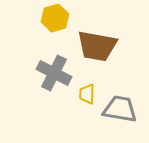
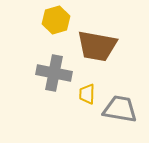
yellow hexagon: moved 1 px right, 2 px down
gray cross: rotated 16 degrees counterclockwise
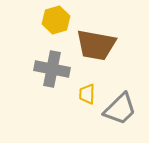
brown trapezoid: moved 1 px left, 1 px up
gray cross: moved 2 px left, 4 px up
gray trapezoid: rotated 126 degrees clockwise
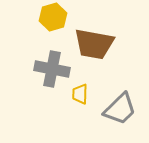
yellow hexagon: moved 3 px left, 3 px up
brown trapezoid: moved 2 px left, 1 px up
yellow trapezoid: moved 7 px left
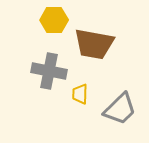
yellow hexagon: moved 1 px right, 3 px down; rotated 16 degrees clockwise
gray cross: moved 3 px left, 2 px down
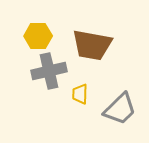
yellow hexagon: moved 16 px left, 16 px down
brown trapezoid: moved 2 px left, 1 px down
gray cross: rotated 24 degrees counterclockwise
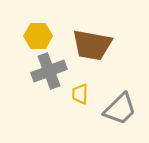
gray cross: rotated 8 degrees counterclockwise
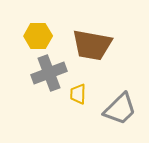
gray cross: moved 2 px down
yellow trapezoid: moved 2 px left
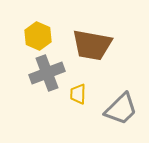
yellow hexagon: rotated 24 degrees clockwise
gray cross: moved 2 px left
gray trapezoid: moved 1 px right
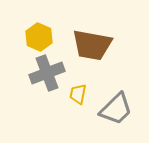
yellow hexagon: moved 1 px right, 1 px down
yellow trapezoid: rotated 10 degrees clockwise
gray trapezoid: moved 5 px left
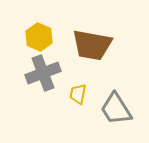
gray cross: moved 4 px left
gray trapezoid: rotated 102 degrees clockwise
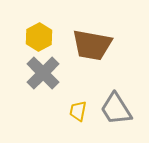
yellow hexagon: rotated 8 degrees clockwise
gray cross: rotated 24 degrees counterclockwise
yellow trapezoid: moved 17 px down
